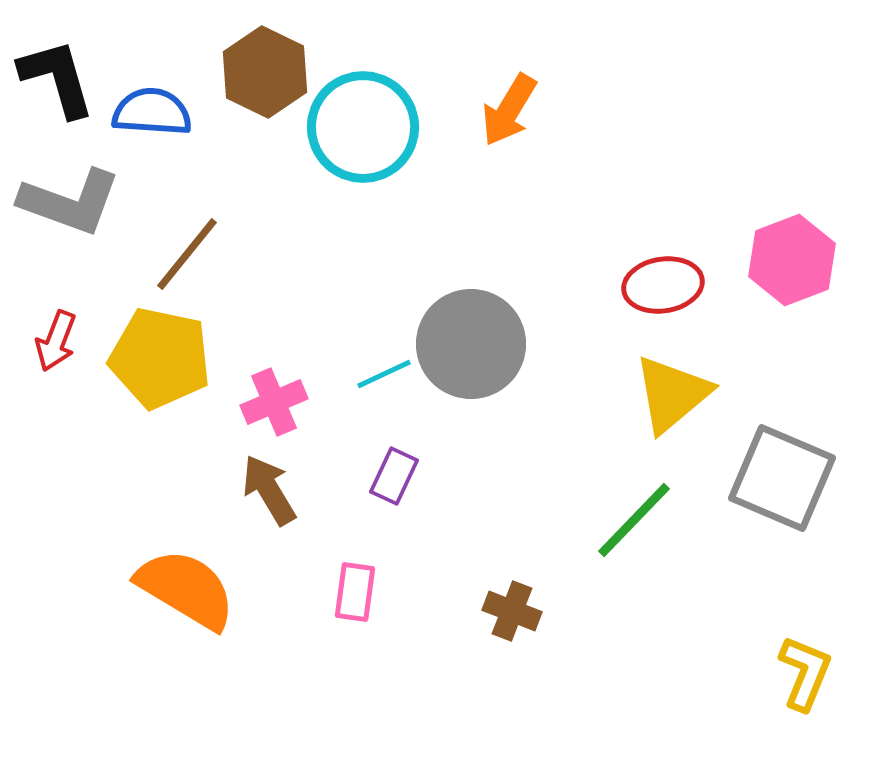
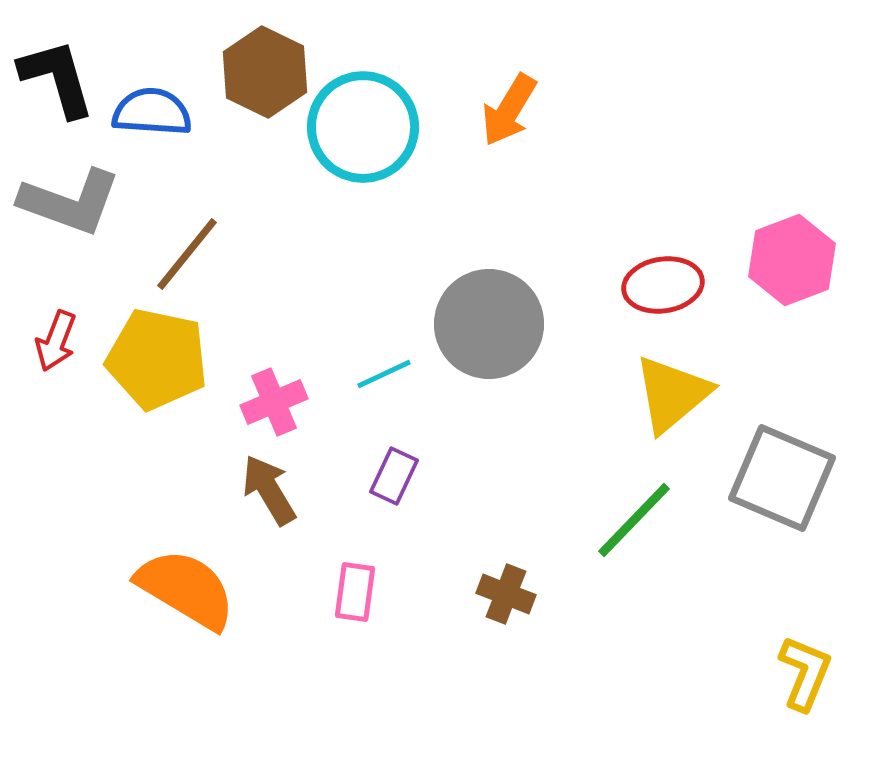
gray circle: moved 18 px right, 20 px up
yellow pentagon: moved 3 px left, 1 px down
brown cross: moved 6 px left, 17 px up
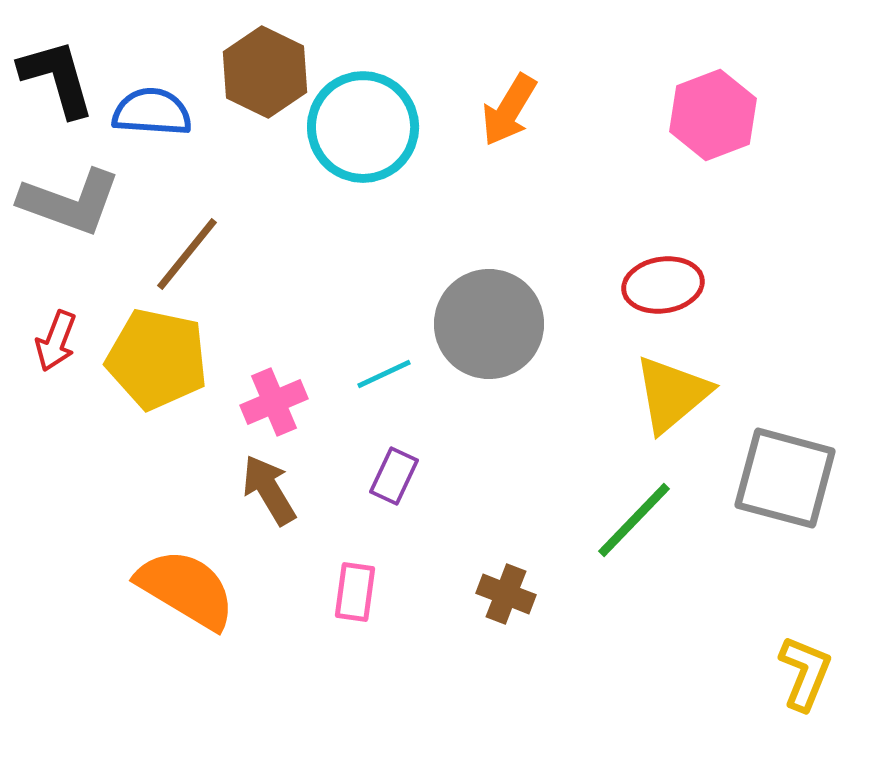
pink hexagon: moved 79 px left, 145 px up
gray square: moved 3 px right; rotated 8 degrees counterclockwise
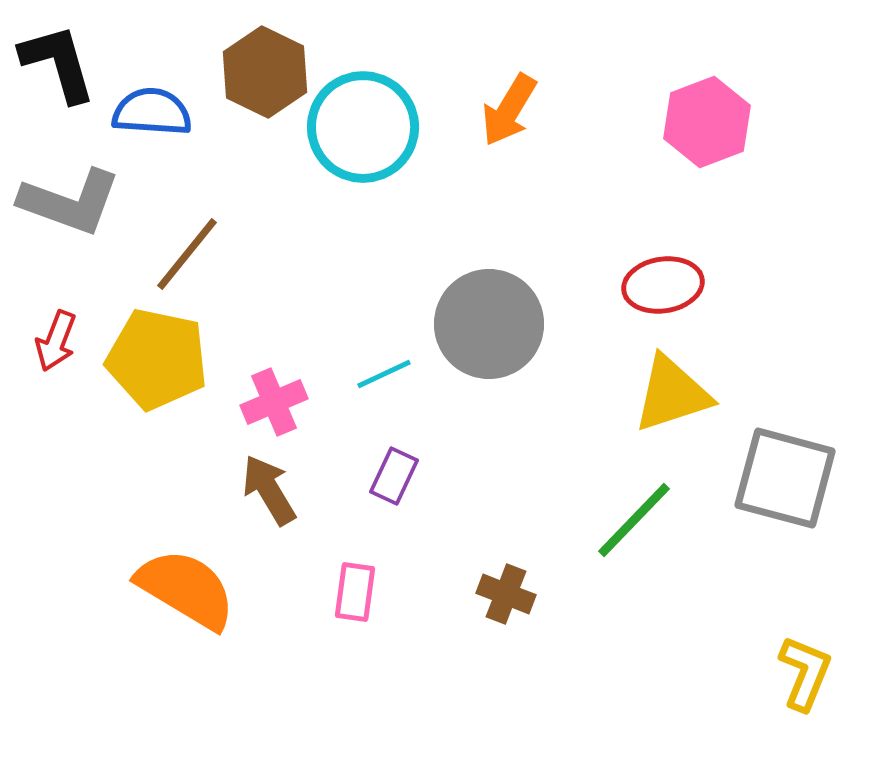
black L-shape: moved 1 px right, 15 px up
pink hexagon: moved 6 px left, 7 px down
yellow triangle: rotated 22 degrees clockwise
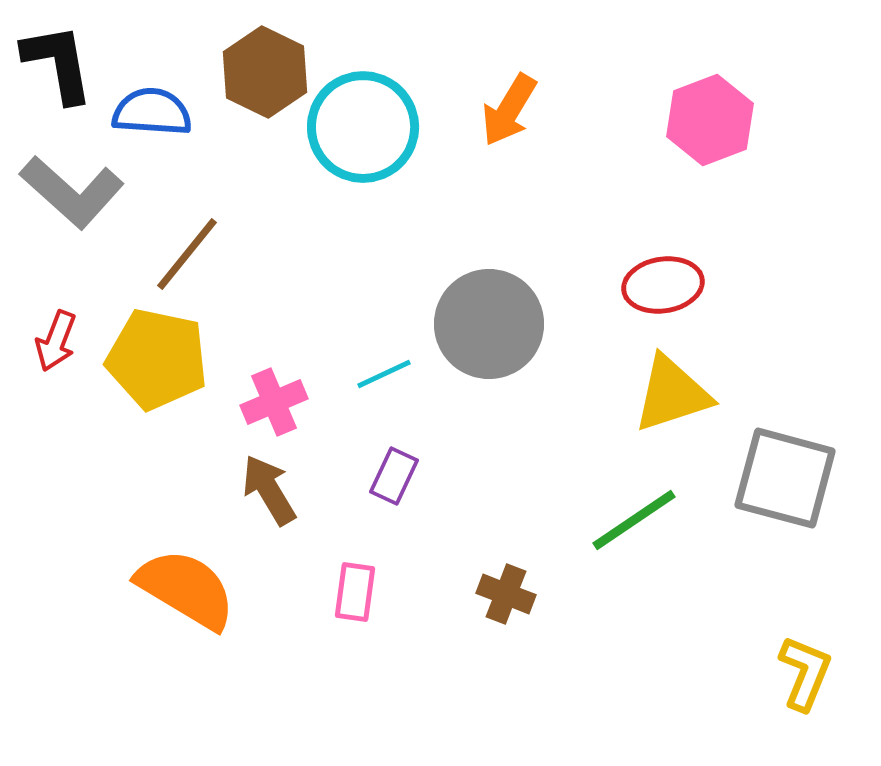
black L-shape: rotated 6 degrees clockwise
pink hexagon: moved 3 px right, 2 px up
gray L-shape: moved 2 px right, 10 px up; rotated 22 degrees clockwise
green line: rotated 12 degrees clockwise
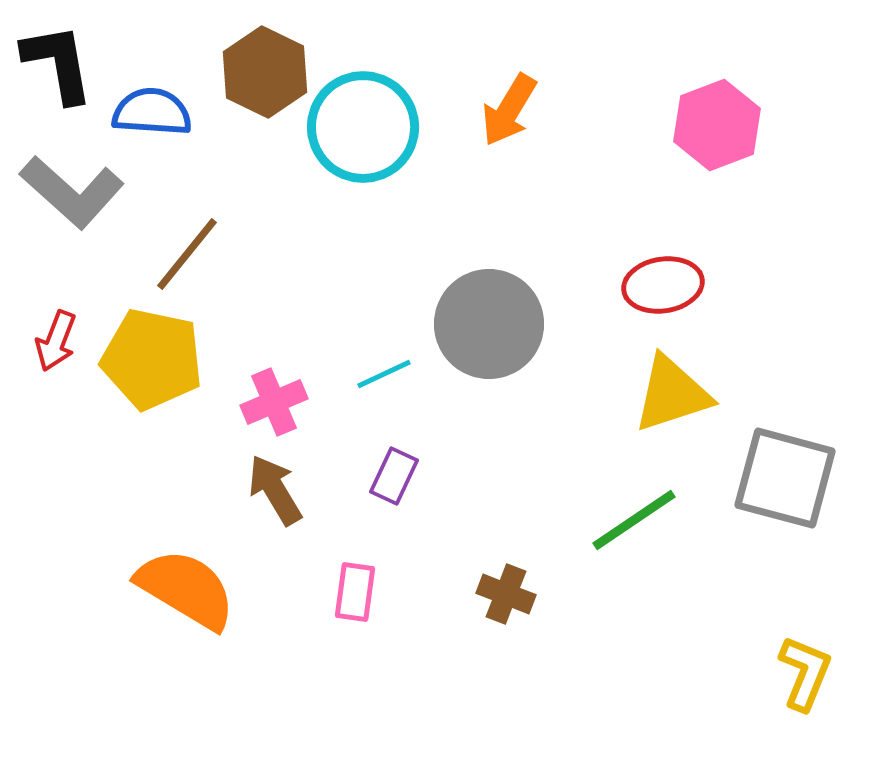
pink hexagon: moved 7 px right, 5 px down
yellow pentagon: moved 5 px left
brown arrow: moved 6 px right
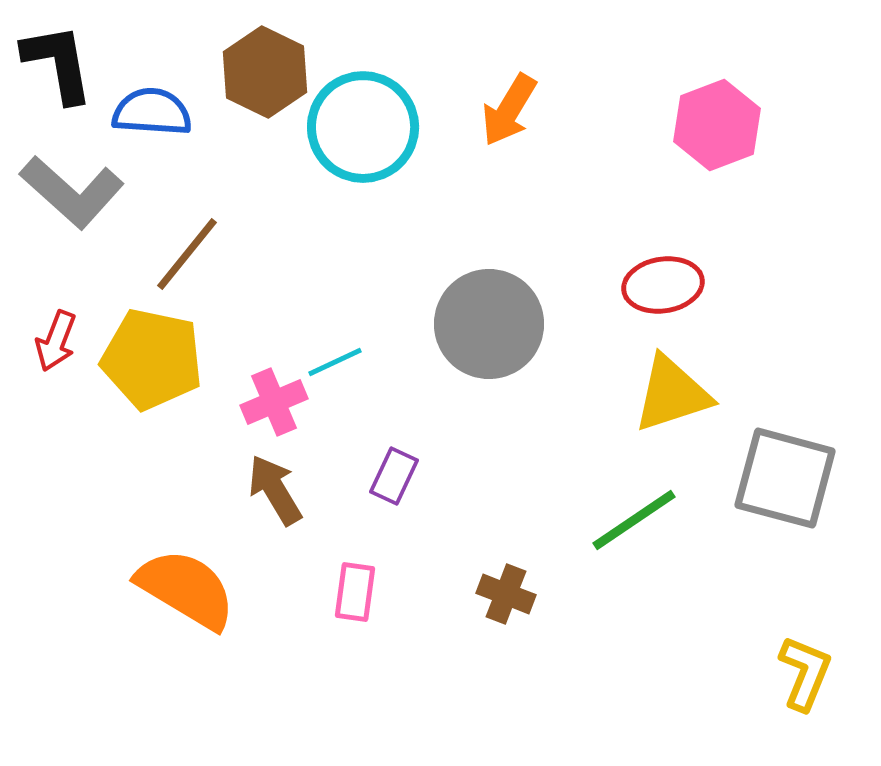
cyan line: moved 49 px left, 12 px up
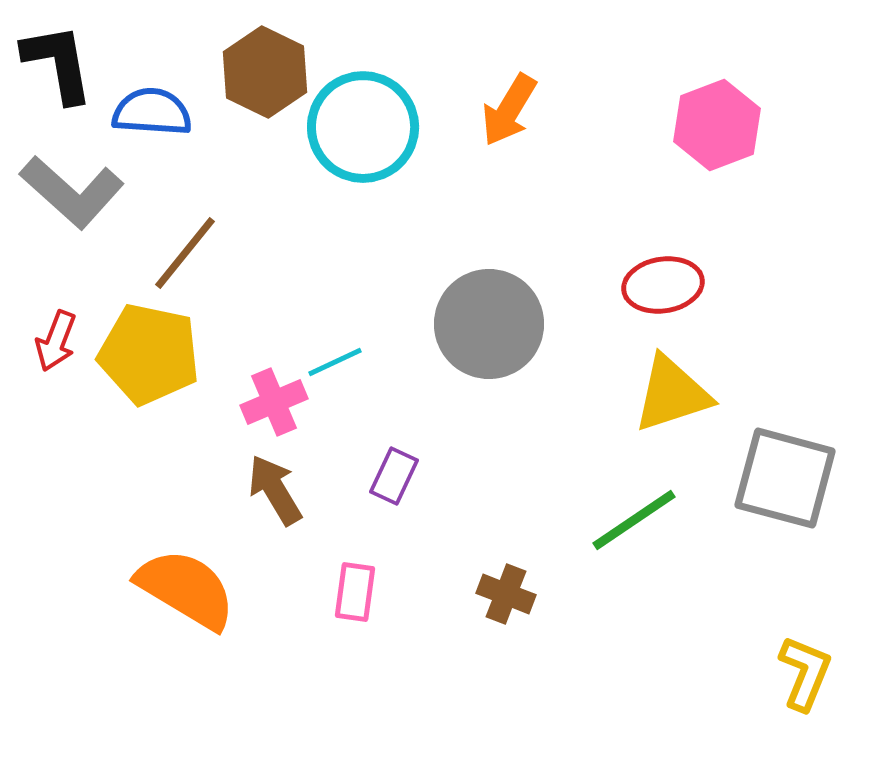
brown line: moved 2 px left, 1 px up
yellow pentagon: moved 3 px left, 5 px up
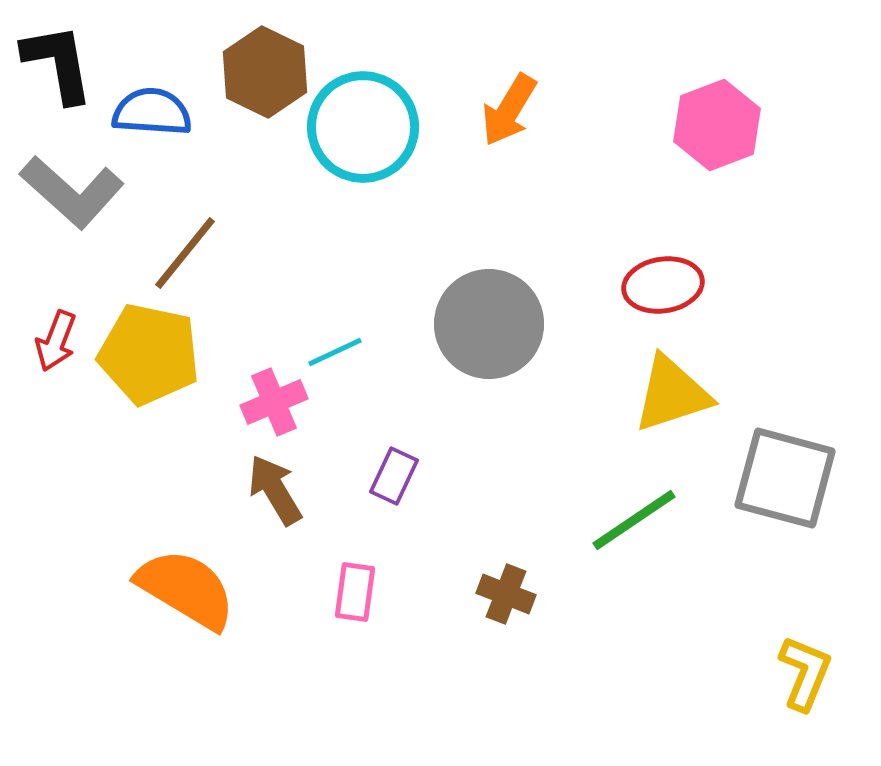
cyan line: moved 10 px up
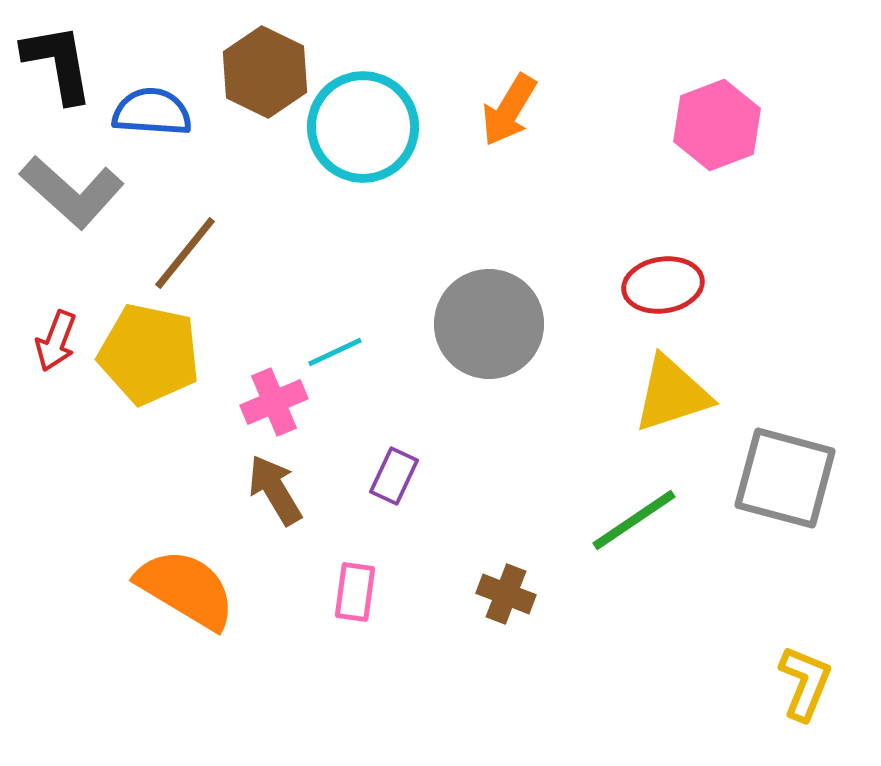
yellow L-shape: moved 10 px down
